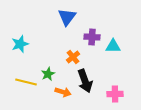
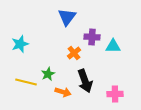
orange cross: moved 1 px right, 4 px up
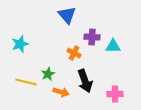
blue triangle: moved 2 px up; rotated 18 degrees counterclockwise
orange cross: rotated 24 degrees counterclockwise
orange arrow: moved 2 px left
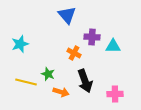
green star: rotated 24 degrees counterclockwise
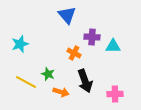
yellow line: rotated 15 degrees clockwise
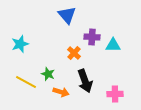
cyan triangle: moved 1 px up
orange cross: rotated 16 degrees clockwise
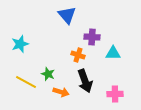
cyan triangle: moved 8 px down
orange cross: moved 4 px right, 2 px down; rotated 24 degrees counterclockwise
